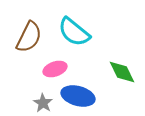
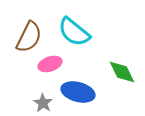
pink ellipse: moved 5 px left, 5 px up
blue ellipse: moved 4 px up
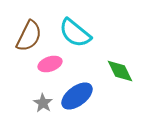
cyan semicircle: moved 1 px right, 1 px down
brown semicircle: moved 1 px up
green diamond: moved 2 px left, 1 px up
blue ellipse: moved 1 px left, 4 px down; rotated 52 degrees counterclockwise
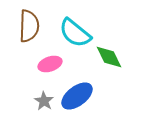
brown semicircle: moved 10 px up; rotated 24 degrees counterclockwise
green diamond: moved 11 px left, 14 px up
gray star: moved 1 px right, 2 px up
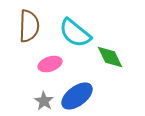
green diamond: moved 1 px right
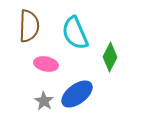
cyan semicircle: rotated 28 degrees clockwise
green diamond: rotated 52 degrees clockwise
pink ellipse: moved 4 px left; rotated 30 degrees clockwise
blue ellipse: moved 2 px up
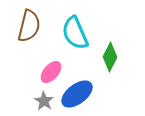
brown semicircle: rotated 12 degrees clockwise
pink ellipse: moved 5 px right, 8 px down; rotated 60 degrees counterclockwise
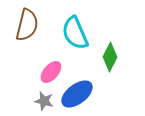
brown semicircle: moved 2 px left, 1 px up
gray star: rotated 18 degrees counterclockwise
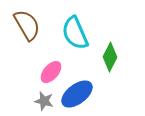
brown semicircle: rotated 44 degrees counterclockwise
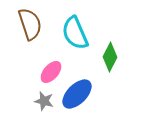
brown semicircle: moved 3 px right, 1 px up; rotated 12 degrees clockwise
blue ellipse: rotated 8 degrees counterclockwise
